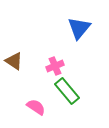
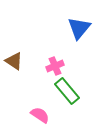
pink semicircle: moved 4 px right, 8 px down
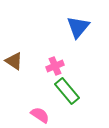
blue triangle: moved 1 px left, 1 px up
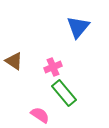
pink cross: moved 2 px left, 1 px down
green rectangle: moved 3 px left, 2 px down
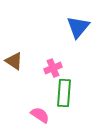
pink cross: moved 1 px down
green rectangle: rotated 44 degrees clockwise
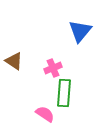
blue triangle: moved 2 px right, 4 px down
pink semicircle: moved 5 px right, 1 px up
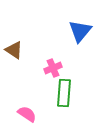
brown triangle: moved 11 px up
pink semicircle: moved 18 px left
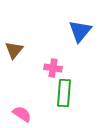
brown triangle: rotated 36 degrees clockwise
pink cross: rotated 30 degrees clockwise
pink semicircle: moved 5 px left
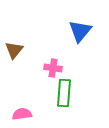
pink semicircle: rotated 42 degrees counterclockwise
